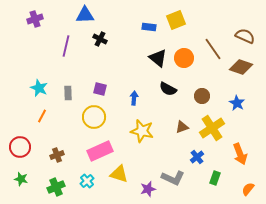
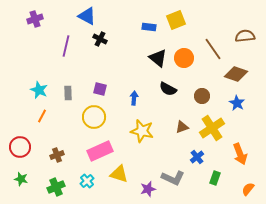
blue triangle: moved 2 px right, 1 px down; rotated 30 degrees clockwise
brown semicircle: rotated 30 degrees counterclockwise
brown diamond: moved 5 px left, 7 px down
cyan star: moved 2 px down
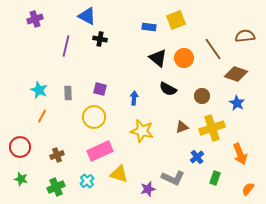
black cross: rotated 16 degrees counterclockwise
yellow cross: rotated 15 degrees clockwise
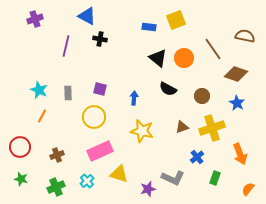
brown semicircle: rotated 18 degrees clockwise
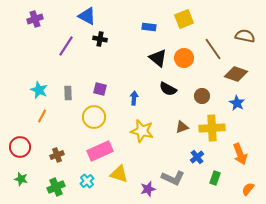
yellow square: moved 8 px right, 1 px up
purple line: rotated 20 degrees clockwise
yellow cross: rotated 15 degrees clockwise
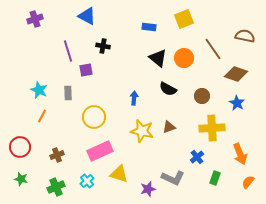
black cross: moved 3 px right, 7 px down
purple line: moved 2 px right, 5 px down; rotated 50 degrees counterclockwise
purple square: moved 14 px left, 19 px up; rotated 24 degrees counterclockwise
brown triangle: moved 13 px left
orange semicircle: moved 7 px up
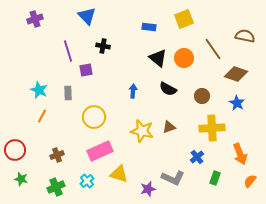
blue triangle: rotated 18 degrees clockwise
blue arrow: moved 1 px left, 7 px up
red circle: moved 5 px left, 3 px down
orange semicircle: moved 2 px right, 1 px up
